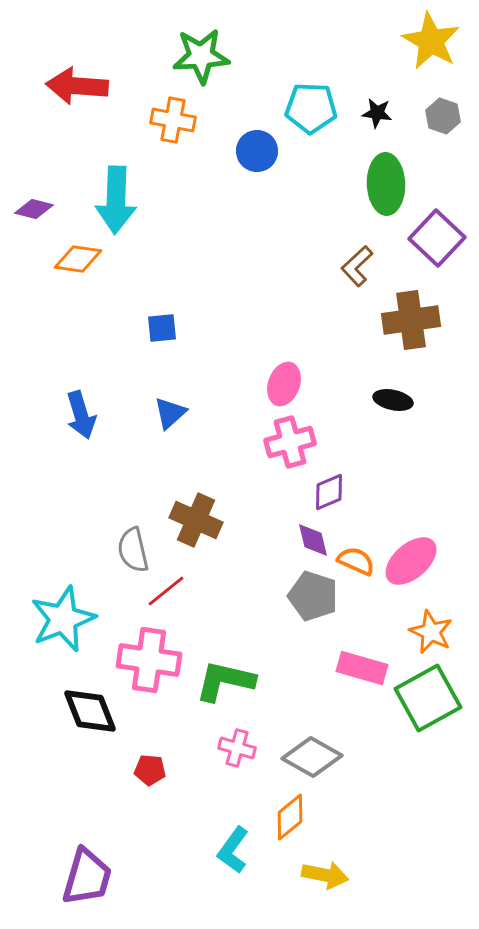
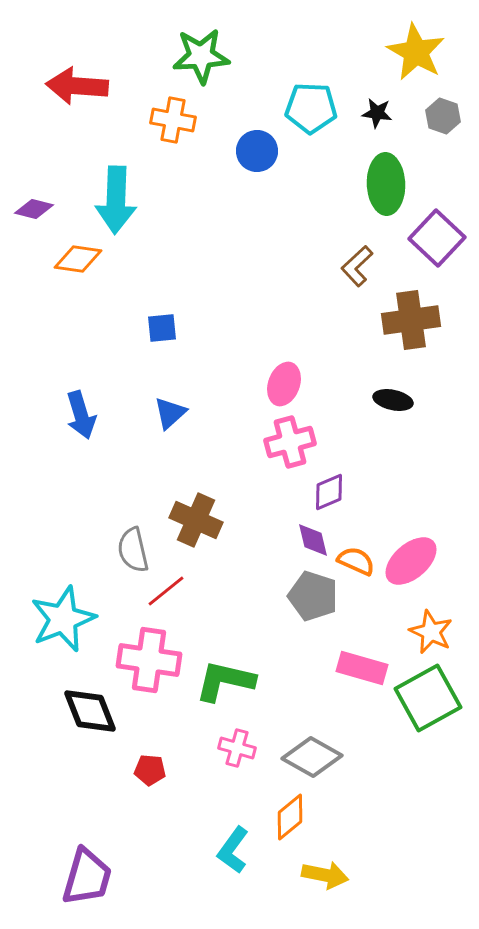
yellow star at (431, 41): moved 15 px left, 11 px down
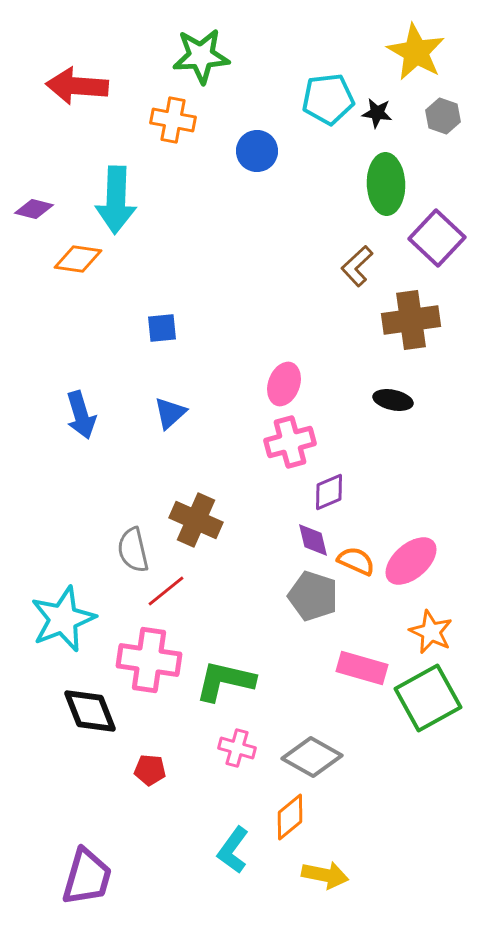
cyan pentagon at (311, 108): moved 17 px right, 9 px up; rotated 9 degrees counterclockwise
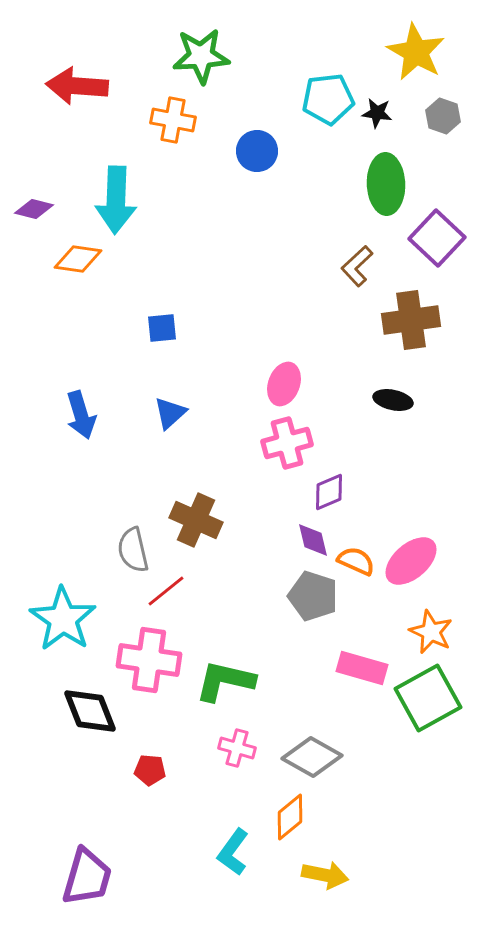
pink cross at (290, 442): moved 3 px left, 1 px down
cyan star at (63, 619): rotated 16 degrees counterclockwise
cyan L-shape at (233, 850): moved 2 px down
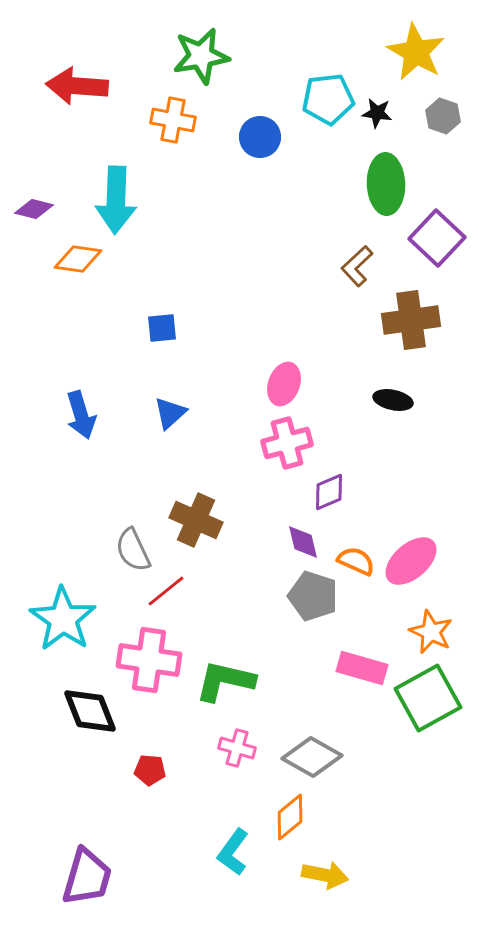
green star at (201, 56): rotated 6 degrees counterclockwise
blue circle at (257, 151): moved 3 px right, 14 px up
purple diamond at (313, 540): moved 10 px left, 2 px down
gray semicircle at (133, 550): rotated 12 degrees counterclockwise
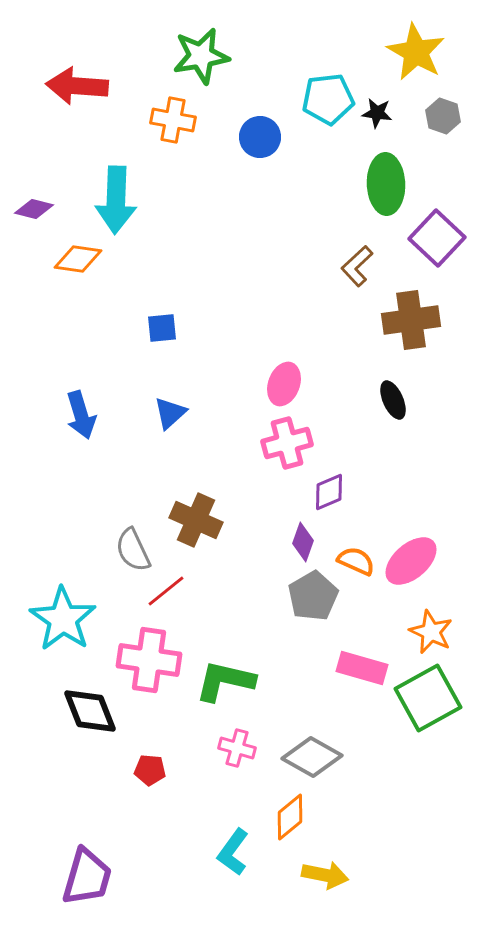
black ellipse at (393, 400): rotated 54 degrees clockwise
purple diamond at (303, 542): rotated 33 degrees clockwise
gray pentagon at (313, 596): rotated 24 degrees clockwise
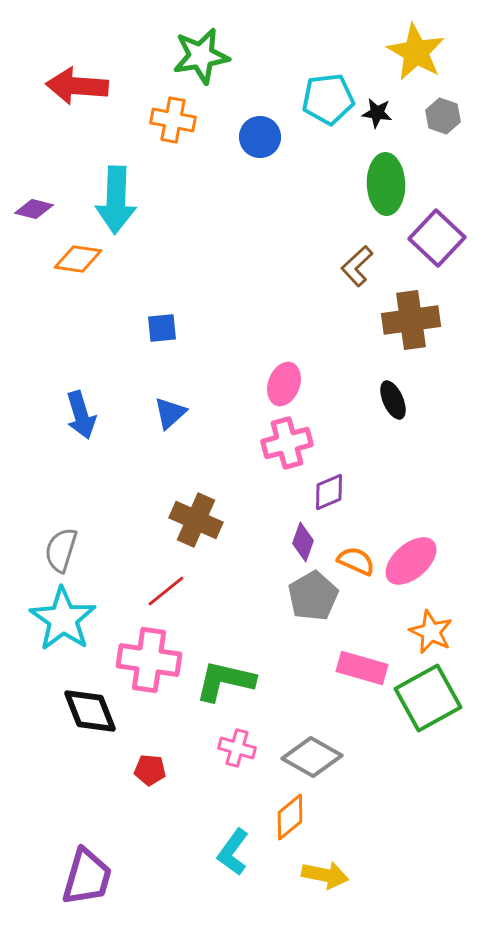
gray semicircle at (133, 550): moved 72 px left; rotated 42 degrees clockwise
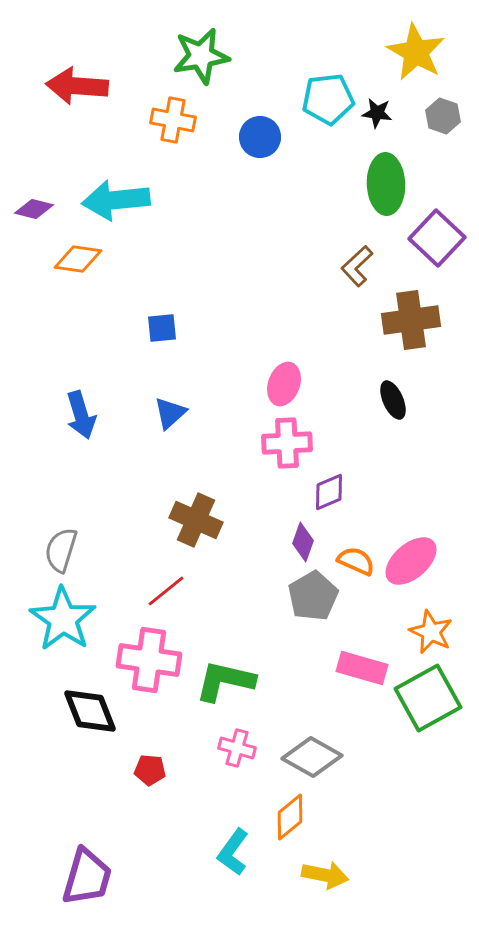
cyan arrow at (116, 200): rotated 82 degrees clockwise
pink cross at (287, 443): rotated 12 degrees clockwise
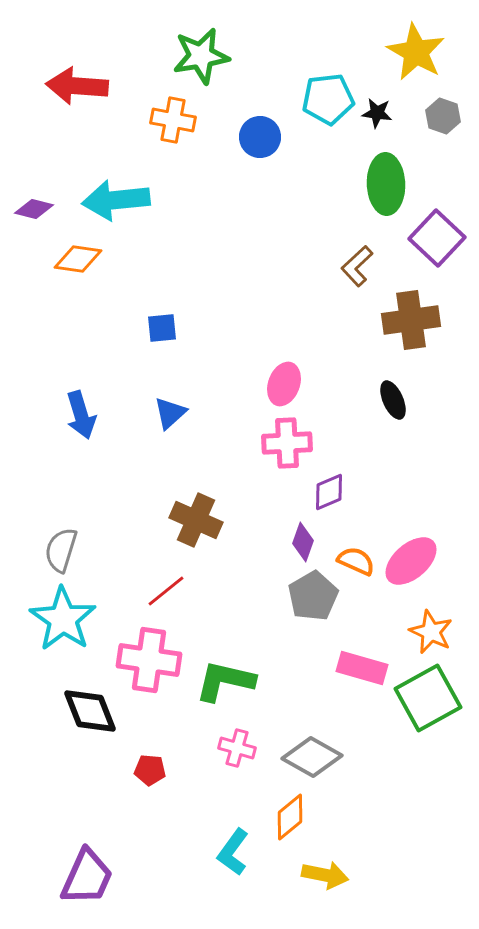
purple trapezoid at (87, 877): rotated 8 degrees clockwise
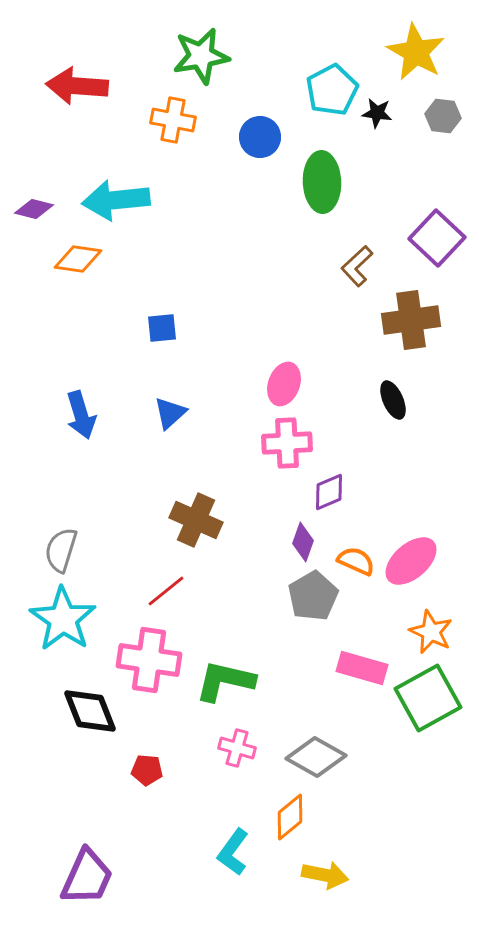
cyan pentagon at (328, 99): moved 4 px right, 9 px up; rotated 21 degrees counterclockwise
gray hexagon at (443, 116): rotated 12 degrees counterclockwise
green ellipse at (386, 184): moved 64 px left, 2 px up
gray diamond at (312, 757): moved 4 px right
red pentagon at (150, 770): moved 3 px left
